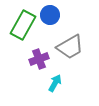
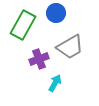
blue circle: moved 6 px right, 2 px up
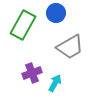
purple cross: moved 7 px left, 14 px down
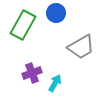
gray trapezoid: moved 11 px right
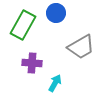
purple cross: moved 10 px up; rotated 24 degrees clockwise
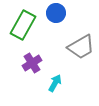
purple cross: rotated 36 degrees counterclockwise
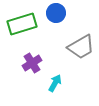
green rectangle: moved 1 px left, 1 px up; rotated 44 degrees clockwise
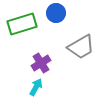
purple cross: moved 9 px right
cyan arrow: moved 19 px left, 4 px down
